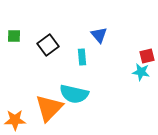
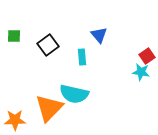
red square: rotated 21 degrees counterclockwise
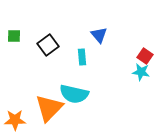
red square: moved 2 px left; rotated 21 degrees counterclockwise
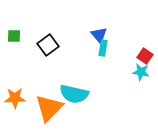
cyan rectangle: moved 21 px right, 9 px up; rotated 14 degrees clockwise
orange star: moved 22 px up
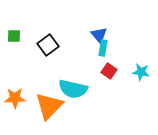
red square: moved 36 px left, 15 px down
cyan semicircle: moved 1 px left, 5 px up
orange triangle: moved 2 px up
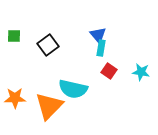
blue triangle: moved 1 px left
cyan rectangle: moved 2 px left
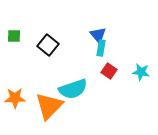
black square: rotated 15 degrees counterclockwise
cyan semicircle: rotated 32 degrees counterclockwise
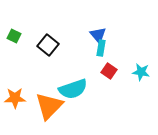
green square: rotated 24 degrees clockwise
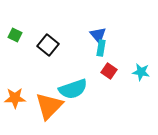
green square: moved 1 px right, 1 px up
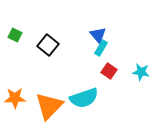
cyan rectangle: rotated 21 degrees clockwise
cyan semicircle: moved 11 px right, 9 px down
